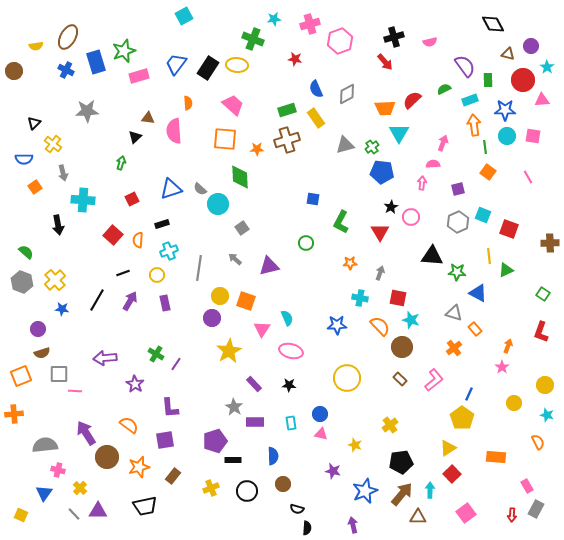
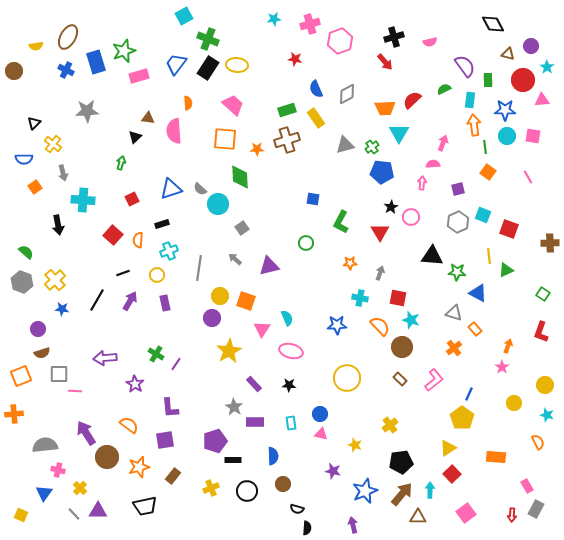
green cross at (253, 39): moved 45 px left
cyan rectangle at (470, 100): rotated 63 degrees counterclockwise
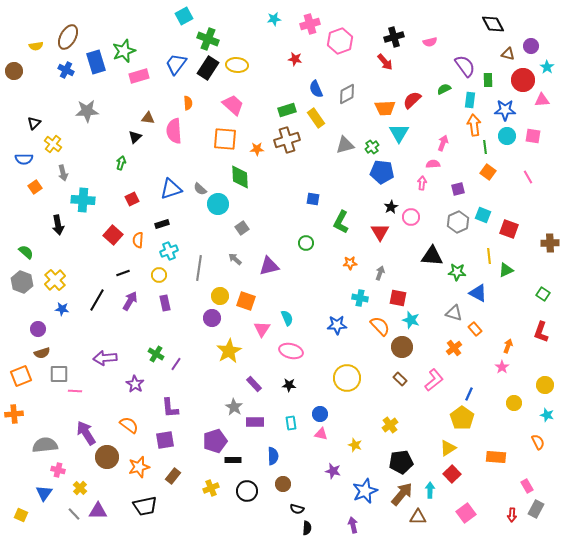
yellow circle at (157, 275): moved 2 px right
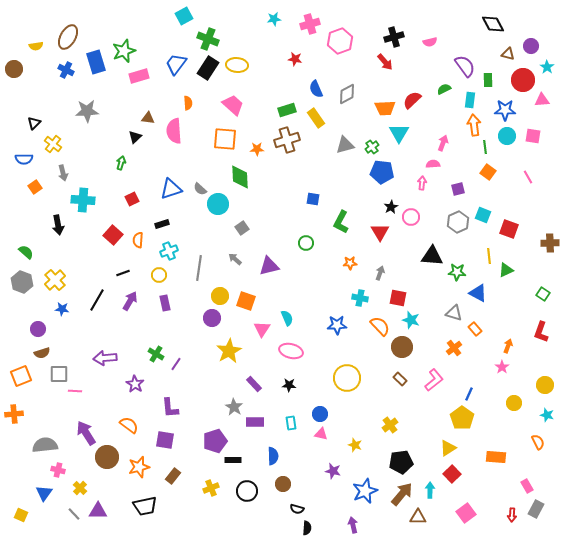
brown circle at (14, 71): moved 2 px up
purple square at (165, 440): rotated 18 degrees clockwise
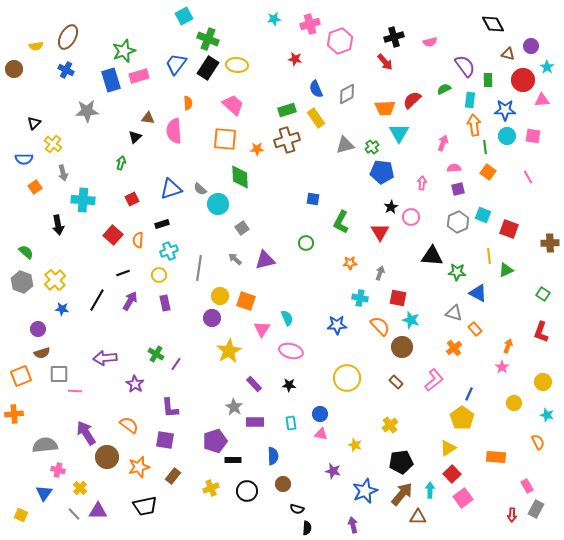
blue rectangle at (96, 62): moved 15 px right, 18 px down
pink semicircle at (433, 164): moved 21 px right, 4 px down
purple triangle at (269, 266): moved 4 px left, 6 px up
brown rectangle at (400, 379): moved 4 px left, 3 px down
yellow circle at (545, 385): moved 2 px left, 3 px up
pink square at (466, 513): moved 3 px left, 15 px up
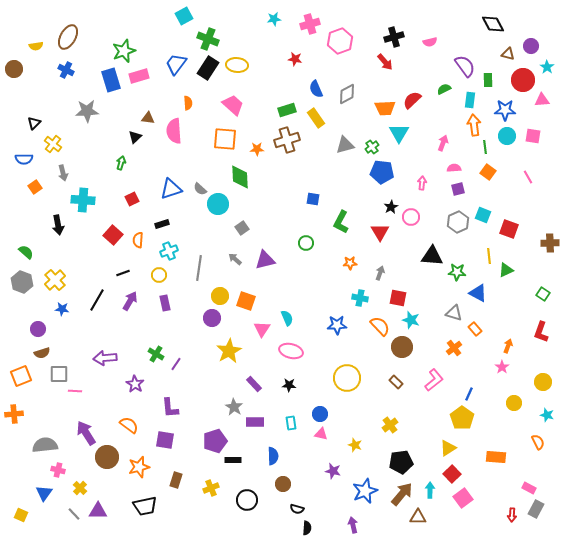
brown rectangle at (173, 476): moved 3 px right, 4 px down; rotated 21 degrees counterclockwise
pink rectangle at (527, 486): moved 2 px right, 2 px down; rotated 32 degrees counterclockwise
black circle at (247, 491): moved 9 px down
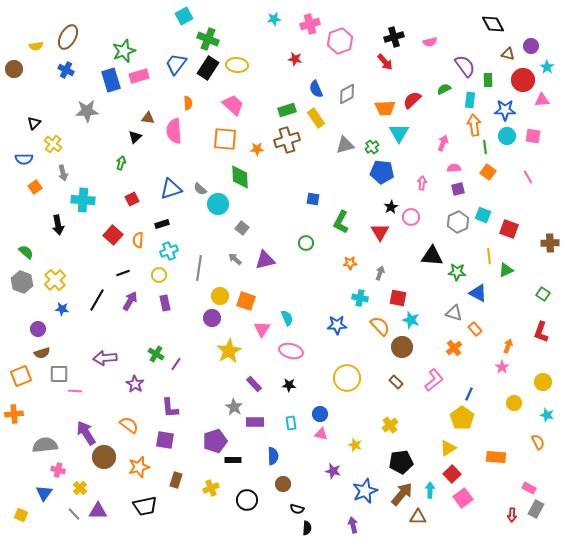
gray square at (242, 228): rotated 16 degrees counterclockwise
brown circle at (107, 457): moved 3 px left
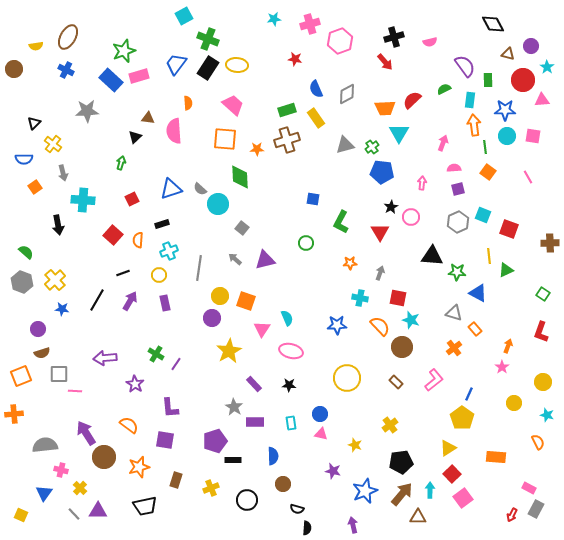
blue rectangle at (111, 80): rotated 30 degrees counterclockwise
pink cross at (58, 470): moved 3 px right
red arrow at (512, 515): rotated 24 degrees clockwise
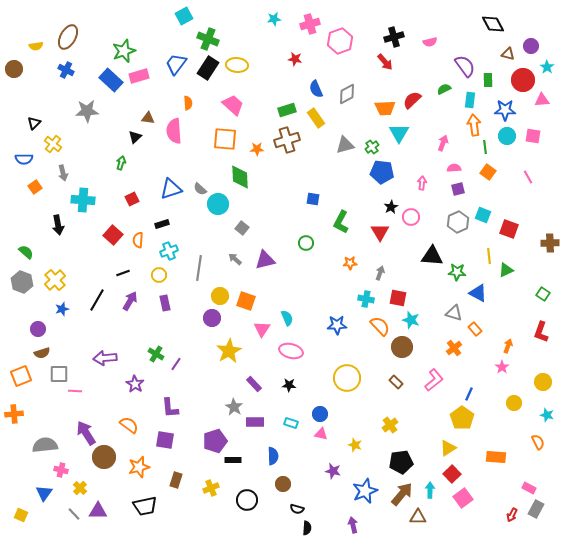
cyan cross at (360, 298): moved 6 px right, 1 px down
blue star at (62, 309): rotated 24 degrees counterclockwise
cyan rectangle at (291, 423): rotated 64 degrees counterclockwise
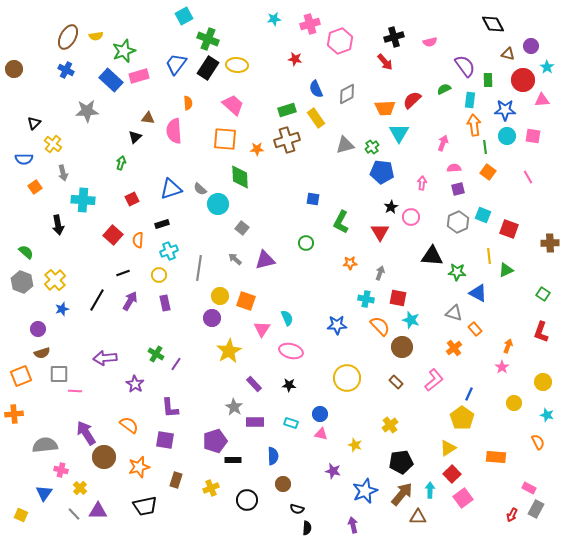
yellow semicircle at (36, 46): moved 60 px right, 10 px up
